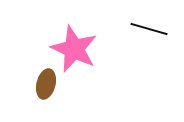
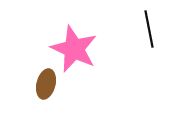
black line: rotated 63 degrees clockwise
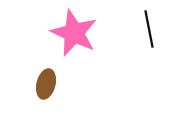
pink star: moved 16 px up
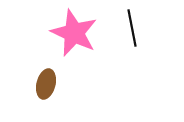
black line: moved 17 px left, 1 px up
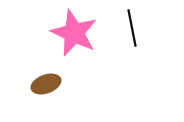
brown ellipse: rotated 56 degrees clockwise
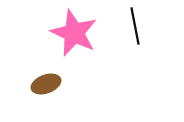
black line: moved 3 px right, 2 px up
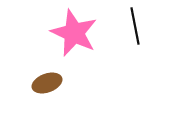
brown ellipse: moved 1 px right, 1 px up
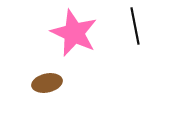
brown ellipse: rotated 8 degrees clockwise
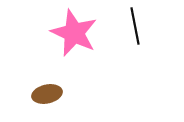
brown ellipse: moved 11 px down
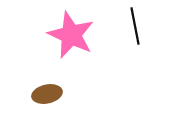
pink star: moved 3 px left, 2 px down
